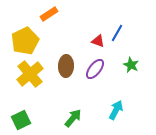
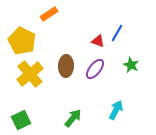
yellow pentagon: moved 3 px left; rotated 20 degrees counterclockwise
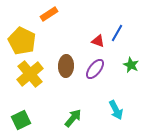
cyan arrow: rotated 126 degrees clockwise
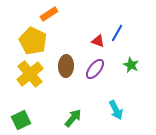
yellow pentagon: moved 11 px right
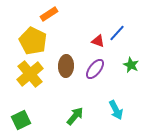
blue line: rotated 12 degrees clockwise
green arrow: moved 2 px right, 2 px up
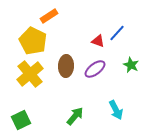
orange rectangle: moved 2 px down
purple ellipse: rotated 15 degrees clockwise
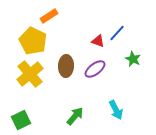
green star: moved 2 px right, 6 px up
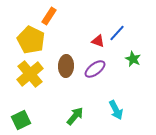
orange rectangle: rotated 24 degrees counterclockwise
yellow pentagon: moved 2 px left, 1 px up
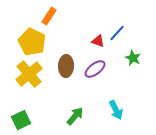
yellow pentagon: moved 1 px right, 2 px down
green star: moved 1 px up
yellow cross: moved 1 px left
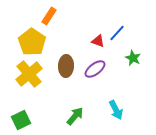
yellow pentagon: rotated 8 degrees clockwise
